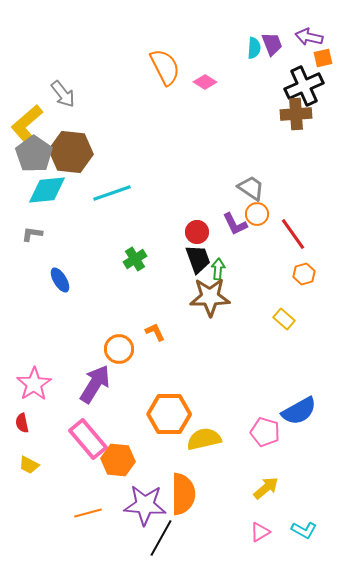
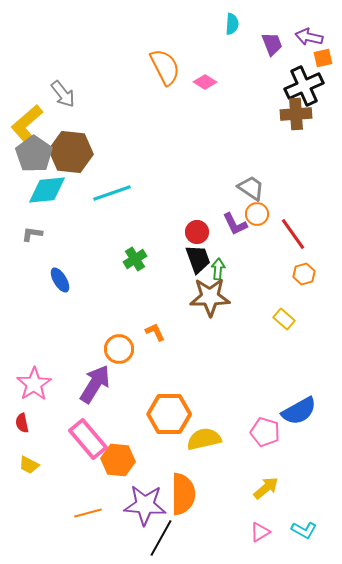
cyan semicircle at (254, 48): moved 22 px left, 24 px up
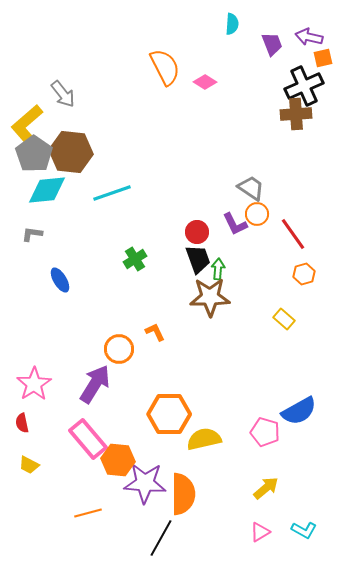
purple star at (145, 505): moved 22 px up
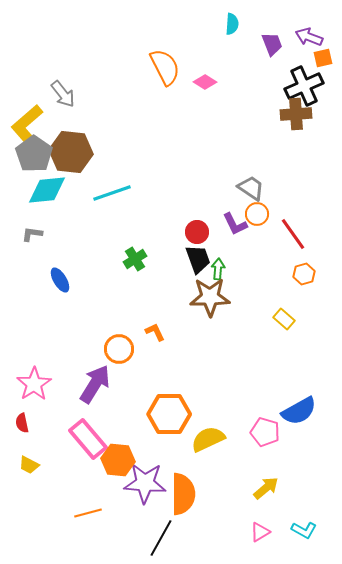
purple arrow at (309, 37): rotated 8 degrees clockwise
yellow semicircle at (204, 439): moved 4 px right; rotated 12 degrees counterclockwise
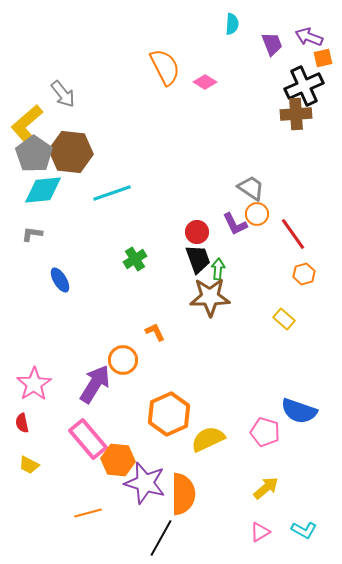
cyan diamond at (47, 190): moved 4 px left
orange circle at (119, 349): moved 4 px right, 11 px down
blue semicircle at (299, 411): rotated 48 degrees clockwise
orange hexagon at (169, 414): rotated 24 degrees counterclockwise
purple star at (145, 483): rotated 12 degrees clockwise
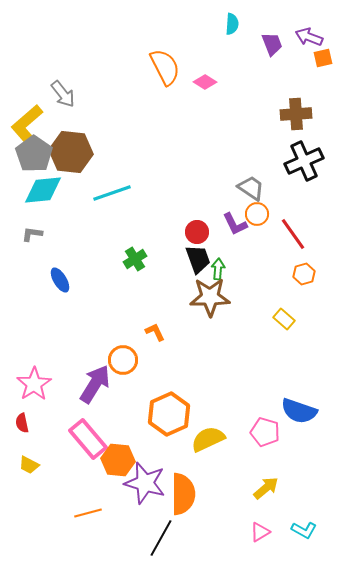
black cross at (304, 86): moved 75 px down
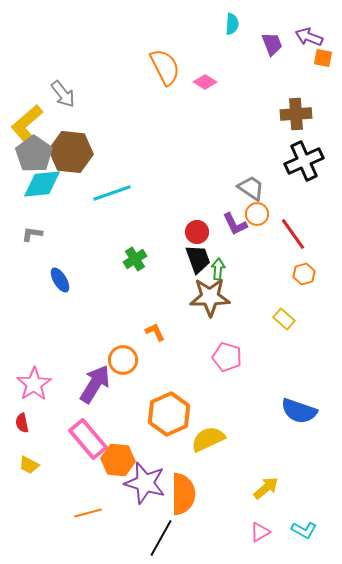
orange square at (323, 58): rotated 24 degrees clockwise
cyan diamond at (43, 190): moved 1 px left, 6 px up
pink pentagon at (265, 432): moved 38 px left, 75 px up
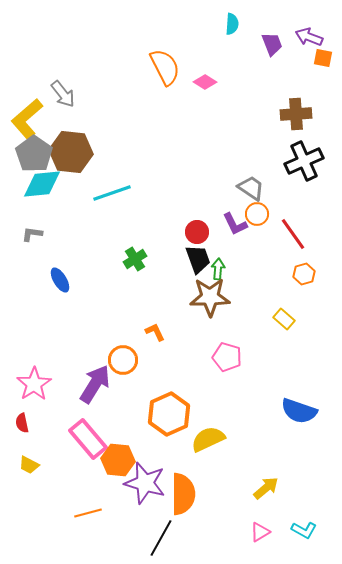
yellow L-shape at (27, 125): moved 6 px up
